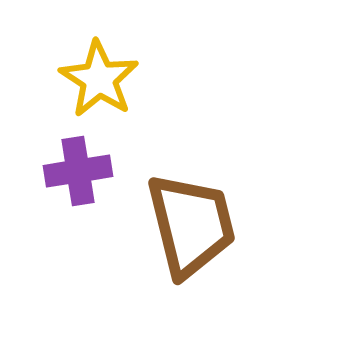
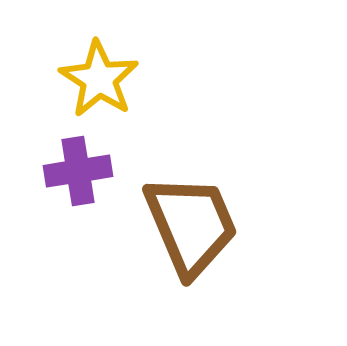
brown trapezoid: rotated 9 degrees counterclockwise
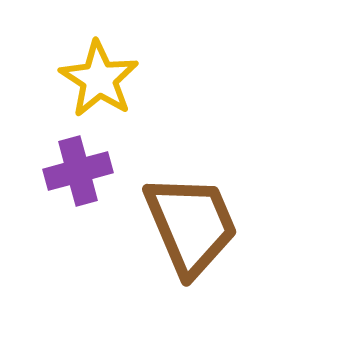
purple cross: rotated 6 degrees counterclockwise
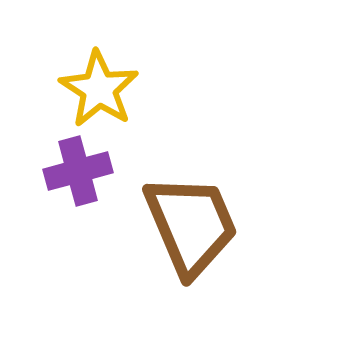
yellow star: moved 10 px down
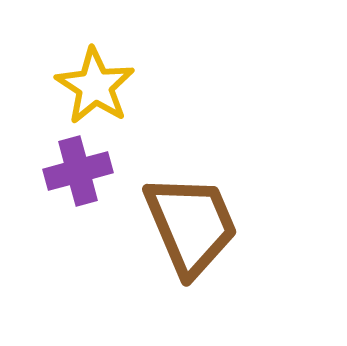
yellow star: moved 4 px left, 3 px up
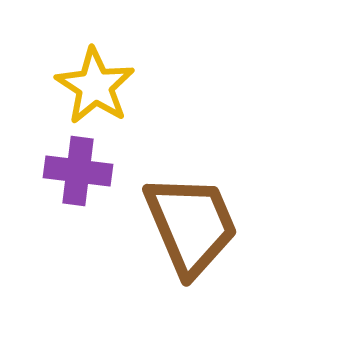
purple cross: rotated 22 degrees clockwise
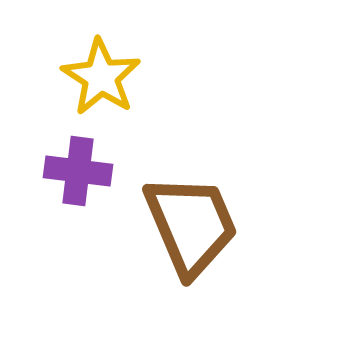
yellow star: moved 6 px right, 9 px up
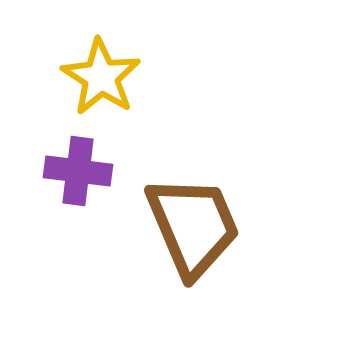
brown trapezoid: moved 2 px right, 1 px down
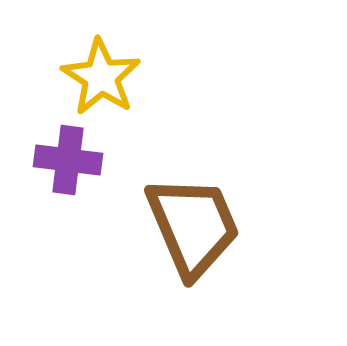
purple cross: moved 10 px left, 11 px up
